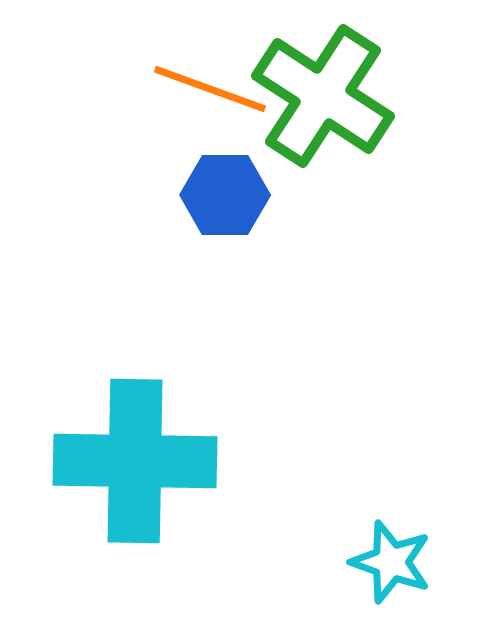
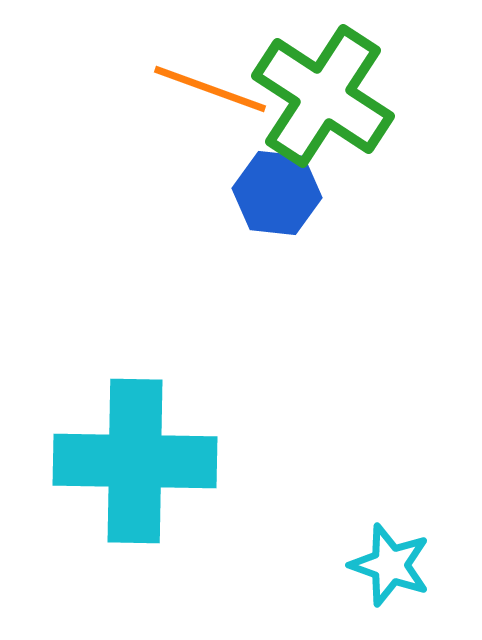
blue hexagon: moved 52 px right, 2 px up; rotated 6 degrees clockwise
cyan star: moved 1 px left, 3 px down
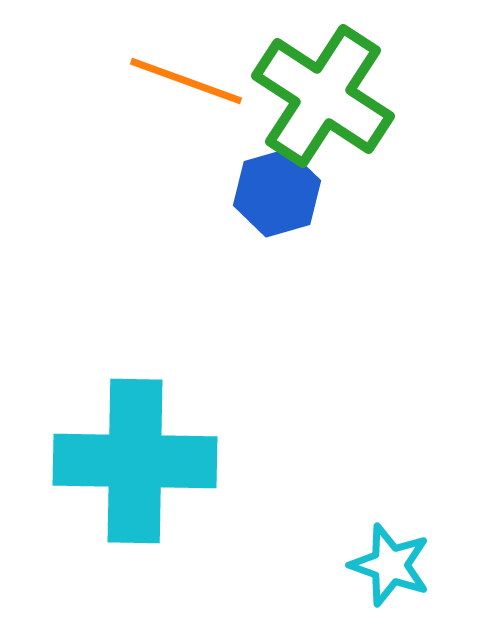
orange line: moved 24 px left, 8 px up
blue hexagon: rotated 22 degrees counterclockwise
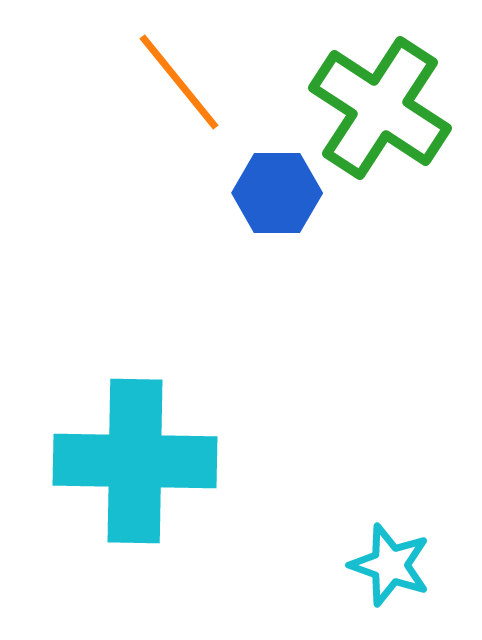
orange line: moved 7 px left, 1 px down; rotated 31 degrees clockwise
green cross: moved 57 px right, 12 px down
blue hexagon: rotated 16 degrees clockwise
